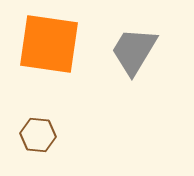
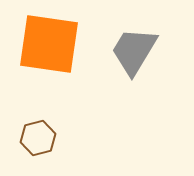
brown hexagon: moved 3 px down; rotated 20 degrees counterclockwise
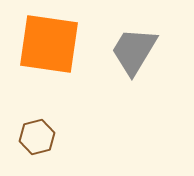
brown hexagon: moved 1 px left, 1 px up
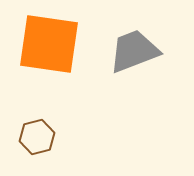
gray trapezoid: rotated 38 degrees clockwise
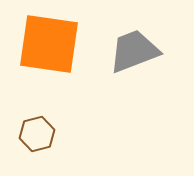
brown hexagon: moved 3 px up
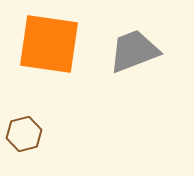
brown hexagon: moved 13 px left
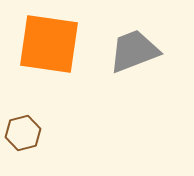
brown hexagon: moved 1 px left, 1 px up
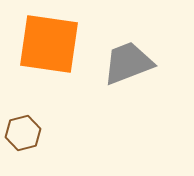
gray trapezoid: moved 6 px left, 12 px down
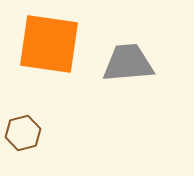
gray trapezoid: rotated 16 degrees clockwise
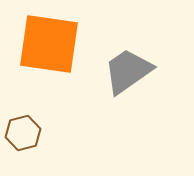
gray trapezoid: moved 8 px down; rotated 30 degrees counterclockwise
